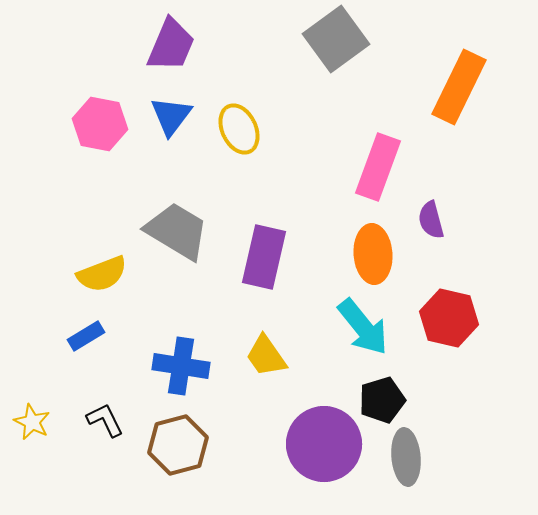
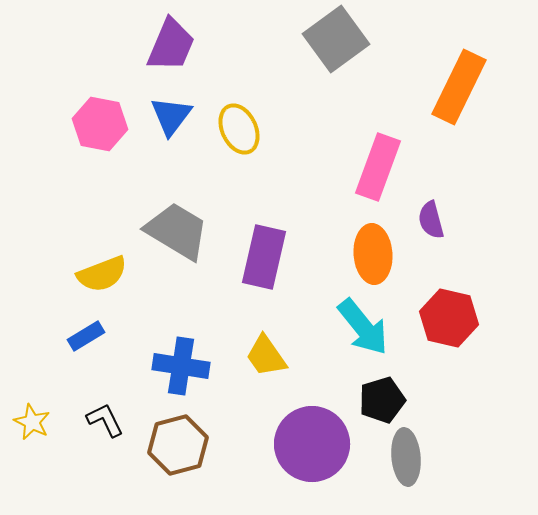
purple circle: moved 12 px left
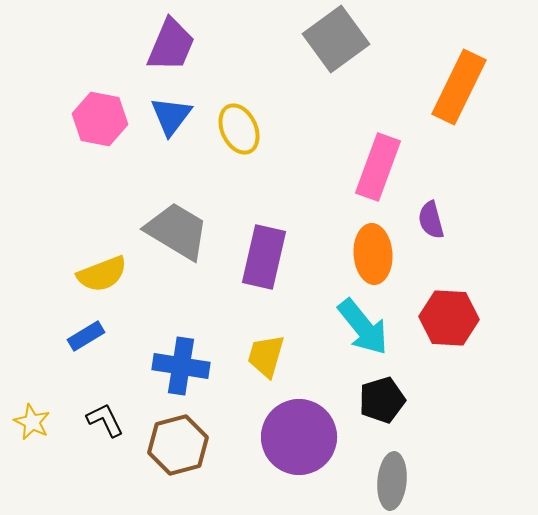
pink hexagon: moved 5 px up
red hexagon: rotated 10 degrees counterclockwise
yellow trapezoid: rotated 51 degrees clockwise
purple circle: moved 13 px left, 7 px up
gray ellipse: moved 14 px left, 24 px down; rotated 10 degrees clockwise
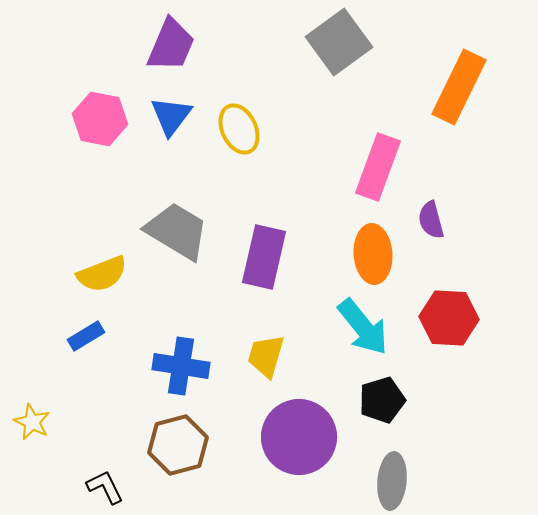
gray square: moved 3 px right, 3 px down
black L-shape: moved 67 px down
